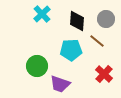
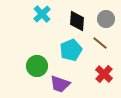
brown line: moved 3 px right, 2 px down
cyan pentagon: rotated 20 degrees counterclockwise
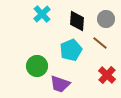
red cross: moved 3 px right, 1 px down
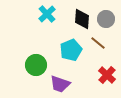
cyan cross: moved 5 px right
black diamond: moved 5 px right, 2 px up
brown line: moved 2 px left
green circle: moved 1 px left, 1 px up
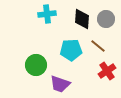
cyan cross: rotated 36 degrees clockwise
brown line: moved 3 px down
cyan pentagon: rotated 20 degrees clockwise
red cross: moved 4 px up; rotated 12 degrees clockwise
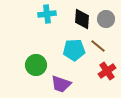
cyan pentagon: moved 3 px right
purple trapezoid: moved 1 px right
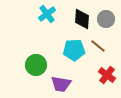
cyan cross: rotated 30 degrees counterclockwise
red cross: moved 4 px down; rotated 18 degrees counterclockwise
purple trapezoid: rotated 10 degrees counterclockwise
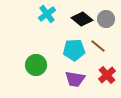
black diamond: rotated 55 degrees counterclockwise
red cross: rotated 12 degrees clockwise
purple trapezoid: moved 14 px right, 5 px up
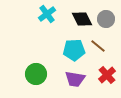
black diamond: rotated 25 degrees clockwise
green circle: moved 9 px down
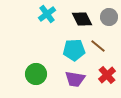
gray circle: moved 3 px right, 2 px up
